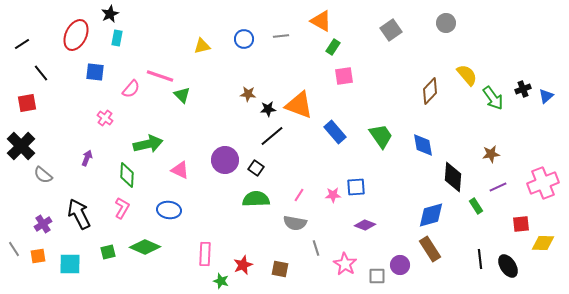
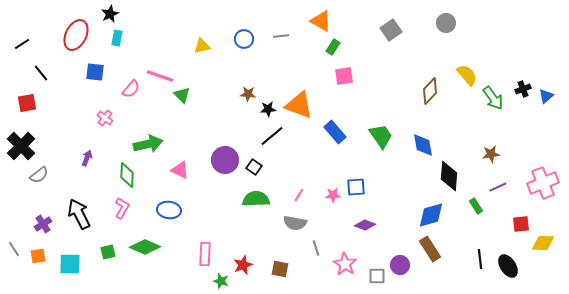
black square at (256, 168): moved 2 px left, 1 px up
gray semicircle at (43, 175): moved 4 px left; rotated 78 degrees counterclockwise
black diamond at (453, 177): moved 4 px left, 1 px up
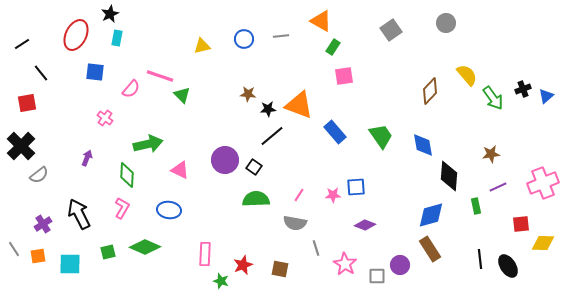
green rectangle at (476, 206): rotated 21 degrees clockwise
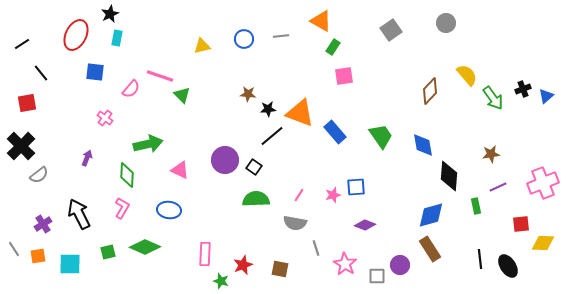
orange triangle at (299, 105): moved 1 px right, 8 px down
pink star at (333, 195): rotated 14 degrees counterclockwise
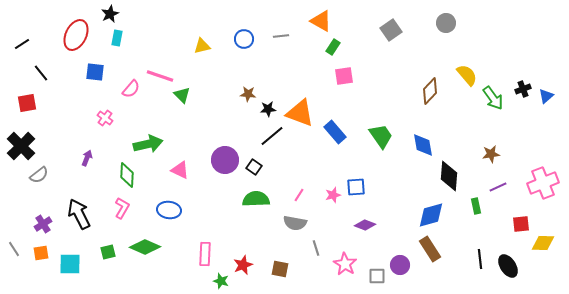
orange square at (38, 256): moved 3 px right, 3 px up
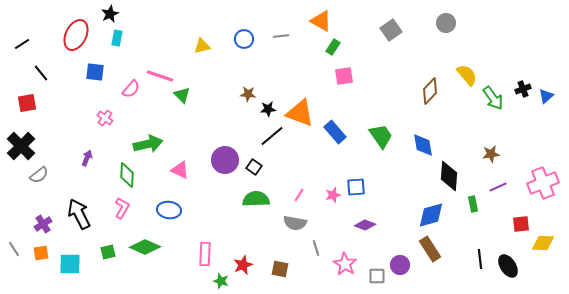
green rectangle at (476, 206): moved 3 px left, 2 px up
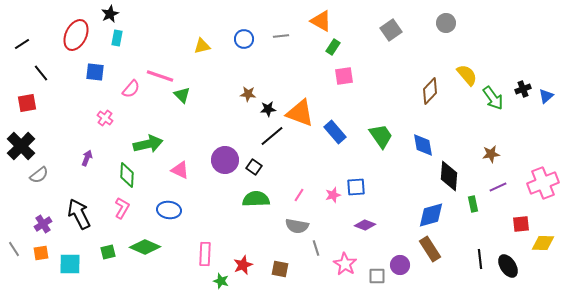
gray semicircle at (295, 223): moved 2 px right, 3 px down
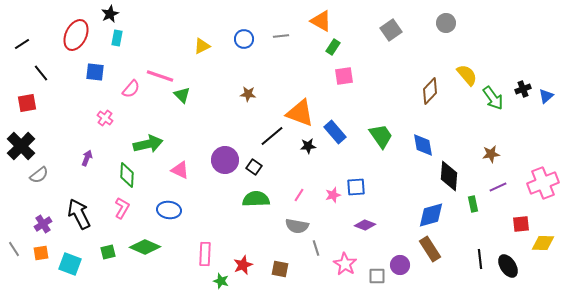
yellow triangle at (202, 46): rotated 12 degrees counterclockwise
black star at (268, 109): moved 40 px right, 37 px down
cyan square at (70, 264): rotated 20 degrees clockwise
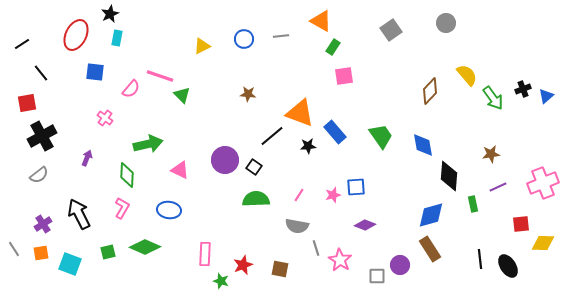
black cross at (21, 146): moved 21 px right, 10 px up; rotated 16 degrees clockwise
pink star at (345, 264): moved 5 px left, 4 px up
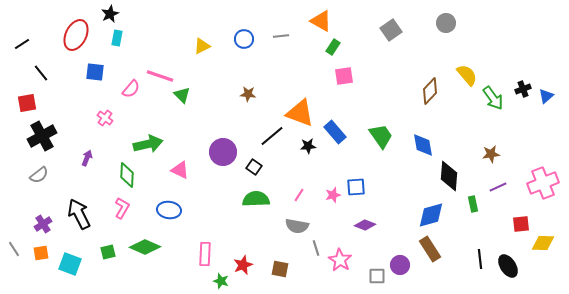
purple circle at (225, 160): moved 2 px left, 8 px up
